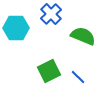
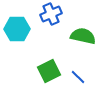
blue cross: rotated 20 degrees clockwise
cyan hexagon: moved 1 px right, 1 px down
green semicircle: rotated 10 degrees counterclockwise
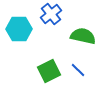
blue cross: rotated 15 degrees counterclockwise
cyan hexagon: moved 2 px right
blue line: moved 7 px up
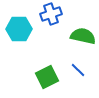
blue cross: rotated 20 degrees clockwise
green square: moved 2 px left, 6 px down
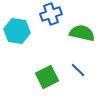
cyan hexagon: moved 2 px left, 2 px down; rotated 10 degrees clockwise
green semicircle: moved 1 px left, 3 px up
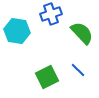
green semicircle: rotated 35 degrees clockwise
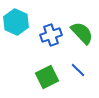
blue cross: moved 21 px down
cyan hexagon: moved 1 px left, 9 px up; rotated 15 degrees clockwise
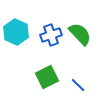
cyan hexagon: moved 10 px down
green semicircle: moved 2 px left, 1 px down
blue line: moved 15 px down
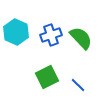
green semicircle: moved 1 px right, 4 px down
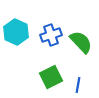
green semicircle: moved 4 px down
green square: moved 4 px right
blue line: rotated 56 degrees clockwise
